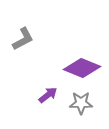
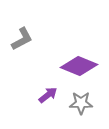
gray L-shape: moved 1 px left
purple diamond: moved 3 px left, 2 px up
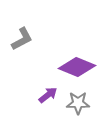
purple diamond: moved 2 px left, 1 px down
gray star: moved 3 px left
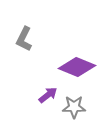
gray L-shape: moved 2 px right; rotated 145 degrees clockwise
gray star: moved 4 px left, 4 px down
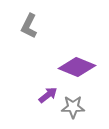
gray L-shape: moved 5 px right, 13 px up
gray star: moved 1 px left
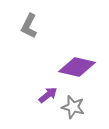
purple diamond: rotated 9 degrees counterclockwise
gray star: rotated 15 degrees clockwise
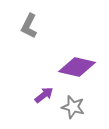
purple arrow: moved 4 px left
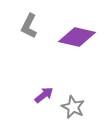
purple diamond: moved 30 px up
gray star: rotated 10 degrees clockwise
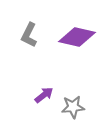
gray L-shape: moved 9 px down
gray star: rotated 30 degrees counterclockwise
